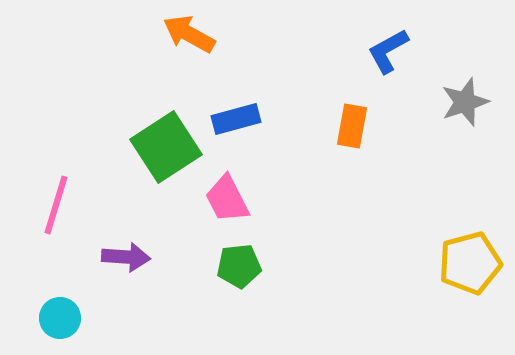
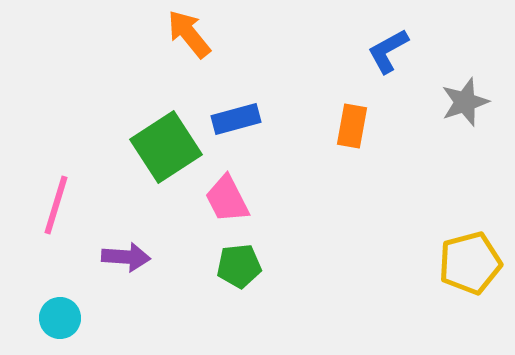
orange arrow: rotated 22 degrees clockwise
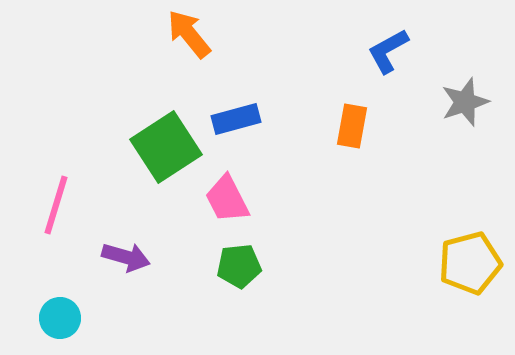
purple arrow: rotated 12 degrees clockwise
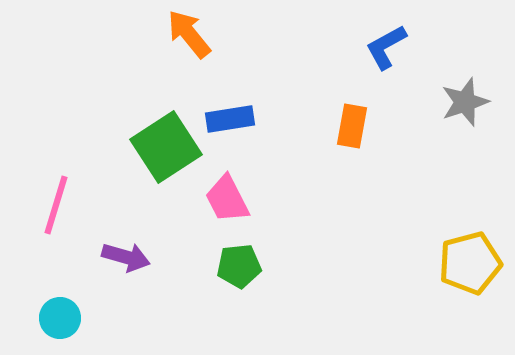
blue L-shape: moved 2 px left, 4 px up
blue rectangle: moved 6 px left; rotated 6 degrees clockwise
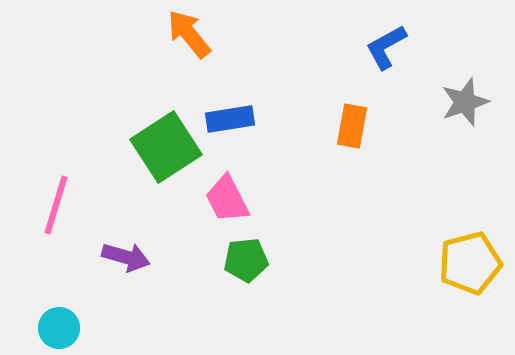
green pentagon: moved 7 px right, 6 px up
cyan circle: moved 1 px left, 10 px down
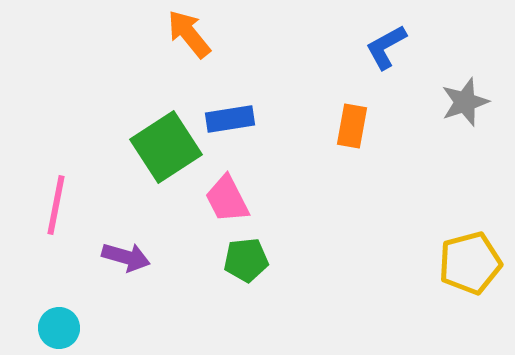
pink line: rotated 6 degrees counterclockwise
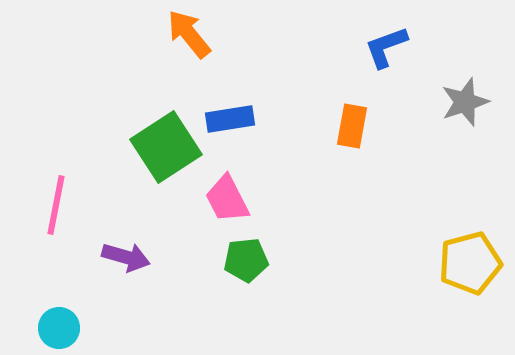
blue L-shape: rotated 9 degrees clockwise
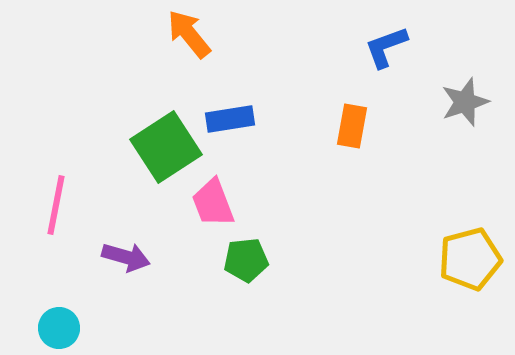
pink trapezoid: moved 14 px left, 4 px down; rotated 6 degrees clockwise
yellow pentagon: moved 4 px up
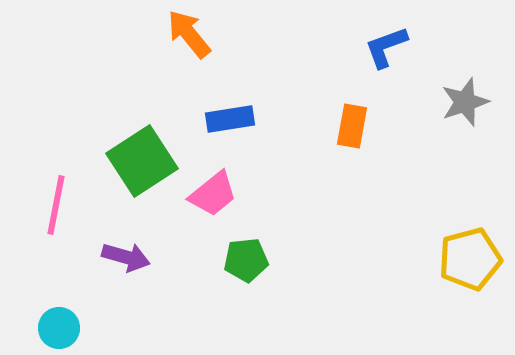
green square: moved 24 px left, 14 px down
pink trapezoid: moved 9 px up; rotated 108 degrees counterclockwise
